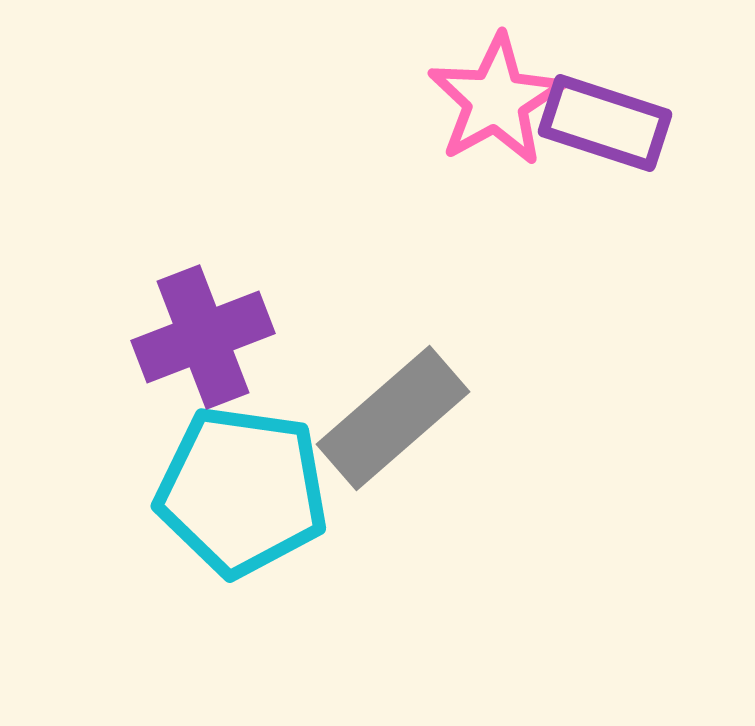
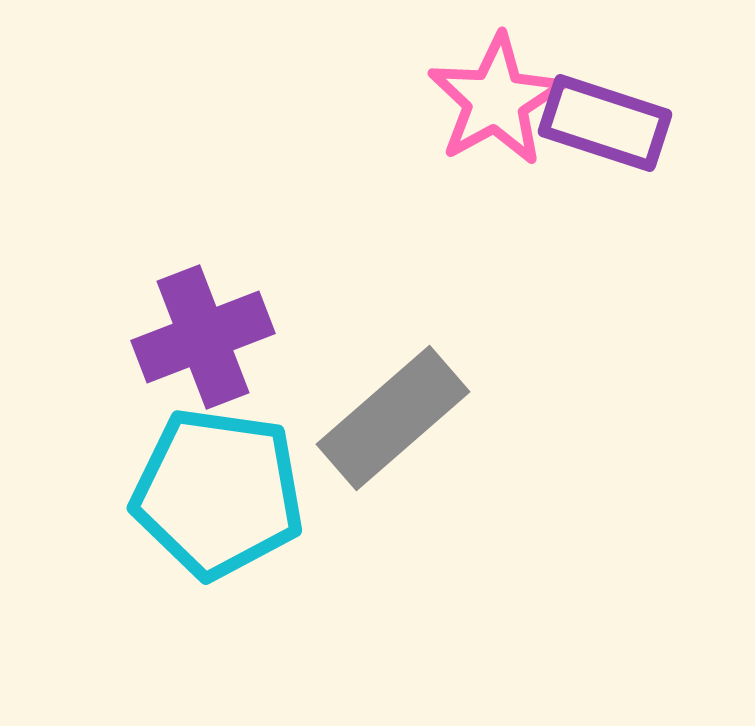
cyan pentagon: moved 24 px left, 2 px down
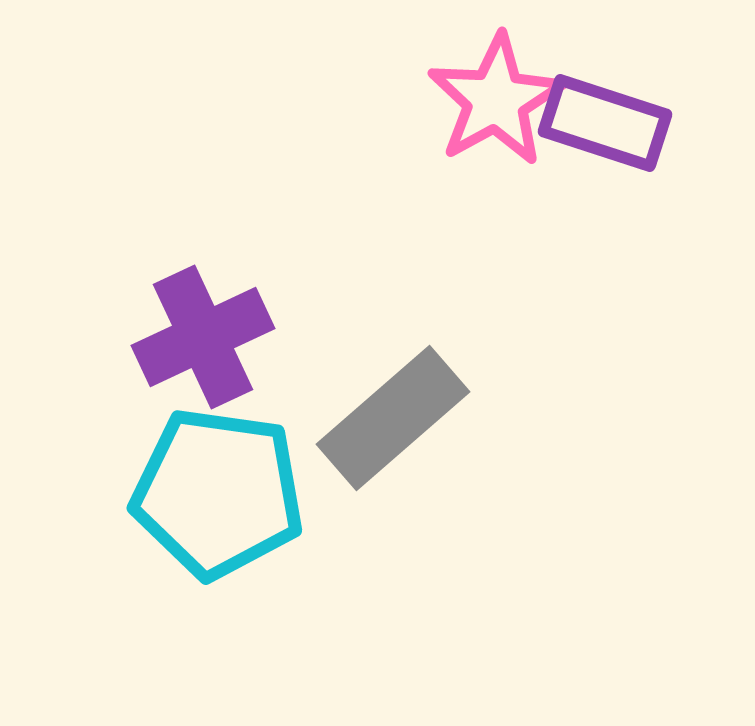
purple cross: rotated 4 degrees counterclockwise
